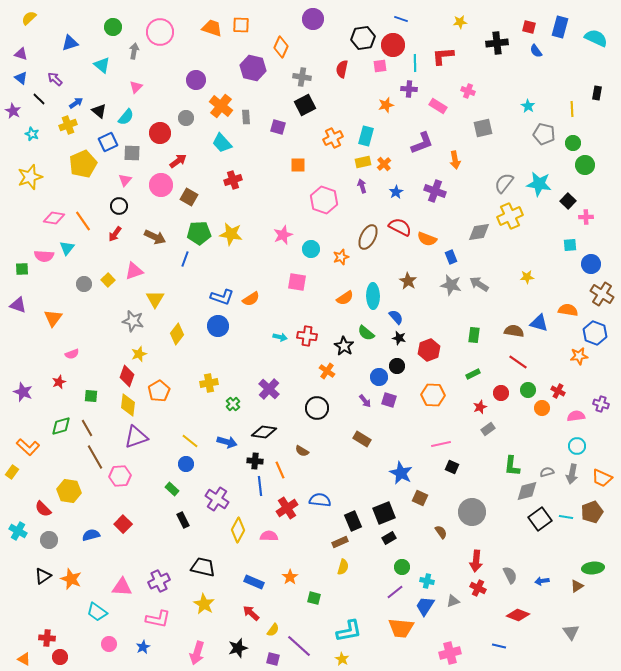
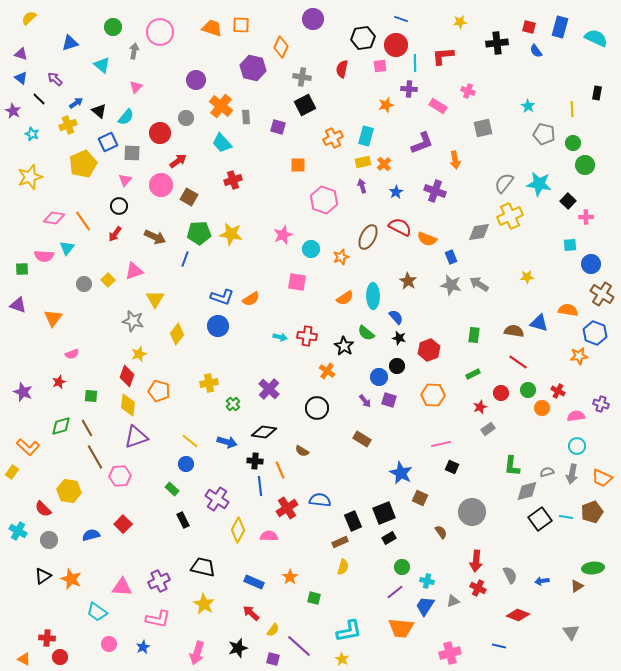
red circle at (393, 45): moved 3 px right
orange pentagon at (159, 391): rotated 25 degrees counterclockwise
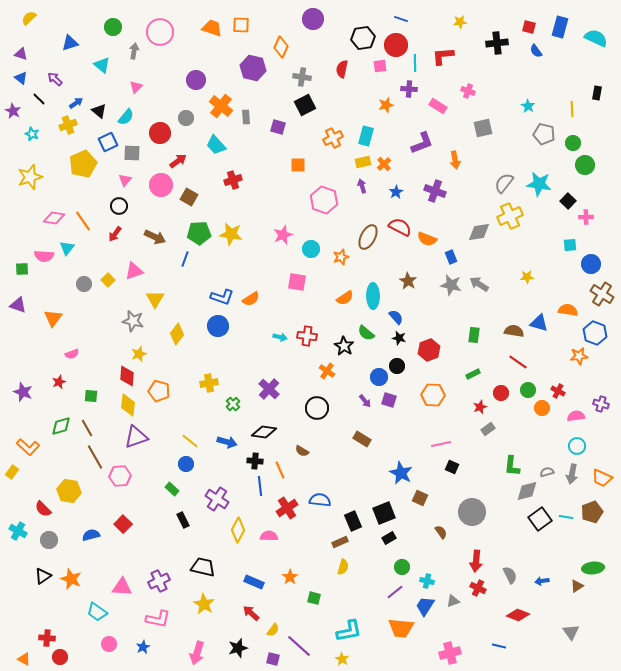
cyan trapezoid at (222, 143): moved 6 px left, 2 px down
red diamond at (127, 376): rotated 15 degrees counterclockwise
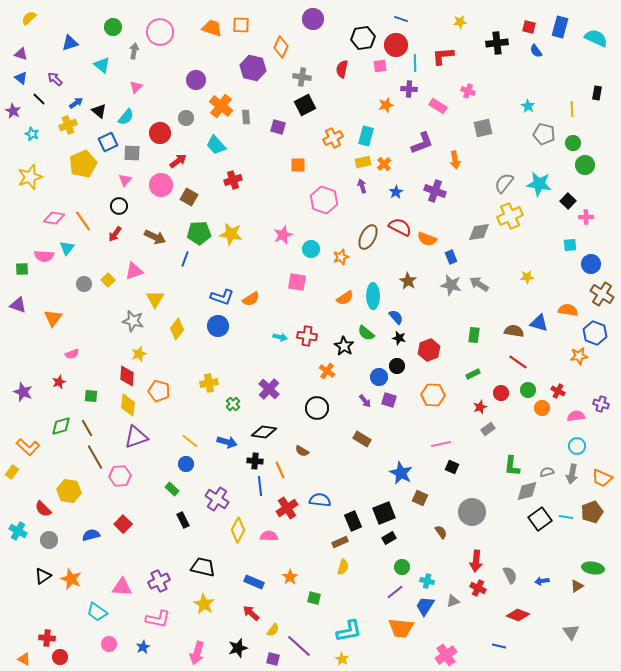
yellow diamond at (177, 334): moved 5 px up
green ellipse at (593, 568): rotated 15 degrees clockwise
pink cross at (450, 653): moved 4 px left, 2 px down; rotated 20 degrees counterclockwise
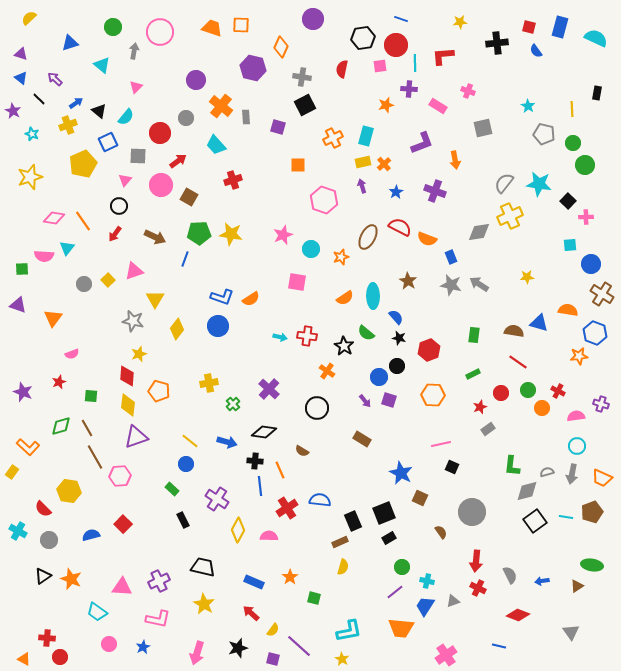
gray square at (132, 153): moved 6 px right, 3 px down
black square at (540, 519): moved 5 px left, 2 px down
green ellipse at (593, 568): moved 1 px left, 3 px up
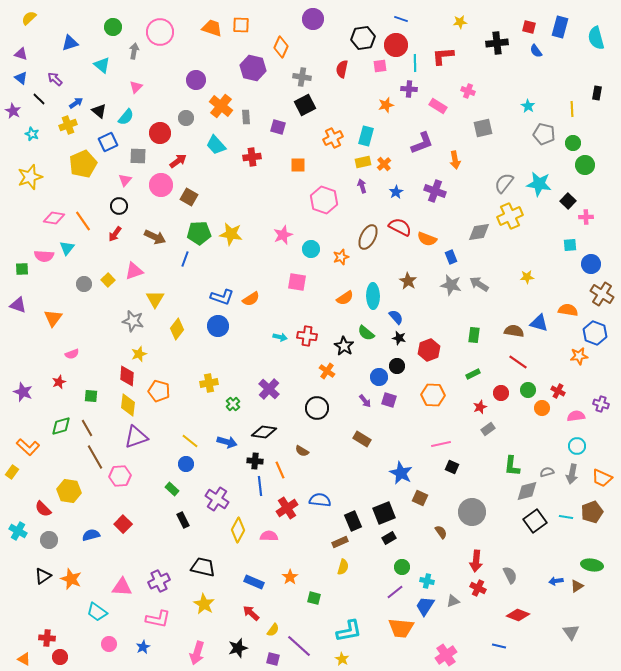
cyan semicircle at (596, 38): rotated 130 degrees counterclockwise
red cross at (233, 180): moved 19 px right, 23 px up; rotated 12 degrees clockwise
blue arrow at (542, 581): moved 14 px right
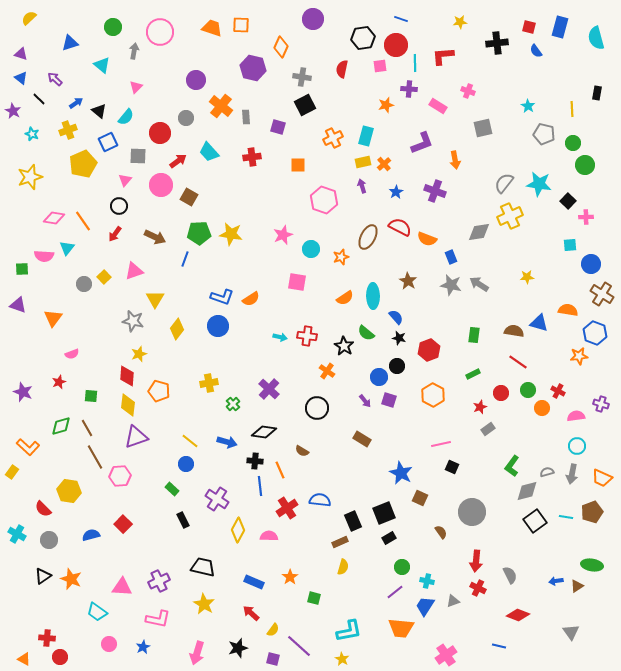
yellow cross at (68, 125): moved 5 px down
cyan trapezoid at (216, 145): moved 7 px left, 7 px down
yellow square at (108, 280): moved 4 px left, 3 px up
orange hexagon at (433, 395): rotated 25 degrees clockwise
green L-shape at (512, 466): rotated 30 degrees clockwise
cyan cross at (18, 531): moved 1 px left, 3 px down
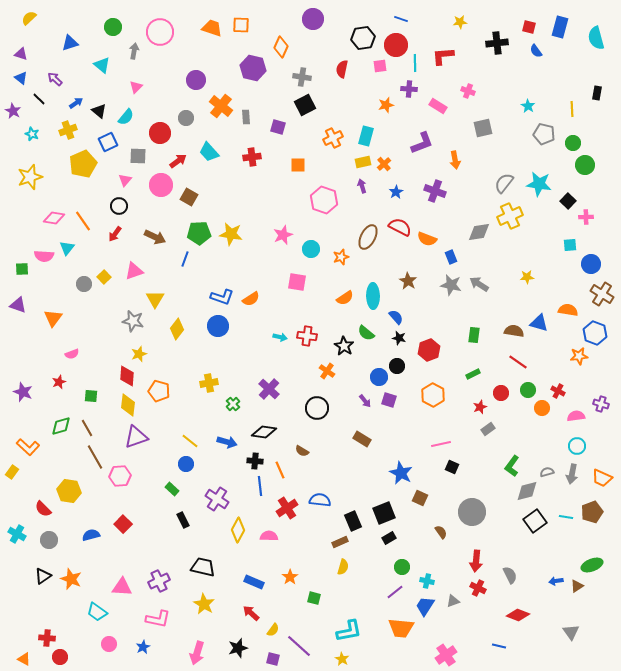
green ellipse at (592, 565): rotated 30 degrees counterclockwise
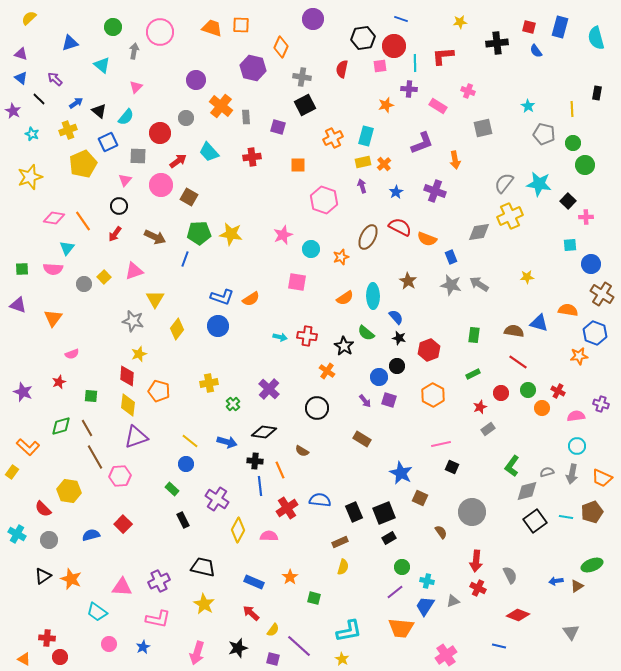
red circle at (396, 45): moved 2 px left, 1 px down
pink semicircle at (44, 256): moved 9 px right, 13 px down
black rectangle at (353, 521): moved 1 px right, 9 px up
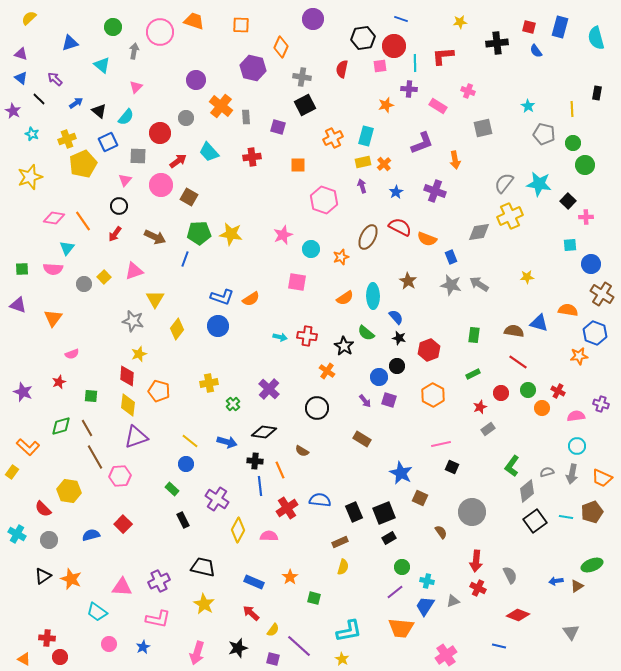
orange trapezoid at (212, 28): moved 18 px left, 7 px up
yellow cross at (68, 130): moved 1 px left, 9 px down
gray diamond at (527, 491): rotated 25 degrees counterclockwise
